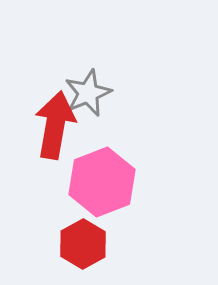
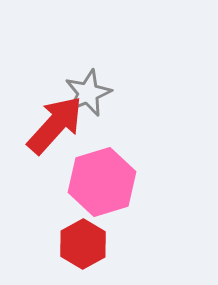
red arrow: rotated 32 degrees clockwise
pink hexagon: rotated 4 degrees clockwise
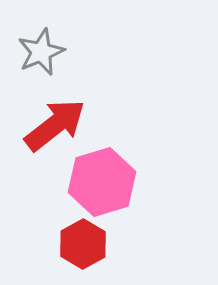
gray star: moved 47 px left, 41 px up
red arrow: rotated 10 degrees clockwise
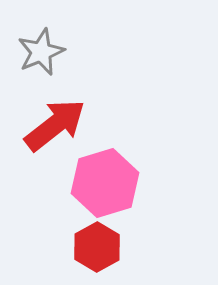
pink hexagon: moved 3 px right, 1 px down
red hexagon: moved 14 px right, 3 px down
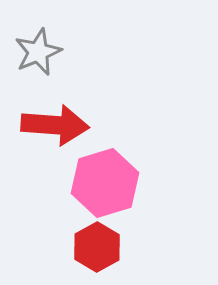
gray star: moved 3 px left
red arrow: rotated 42 degrees clockwise
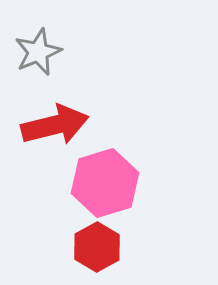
red arrow: rotated 18 degrees counterclockwise
